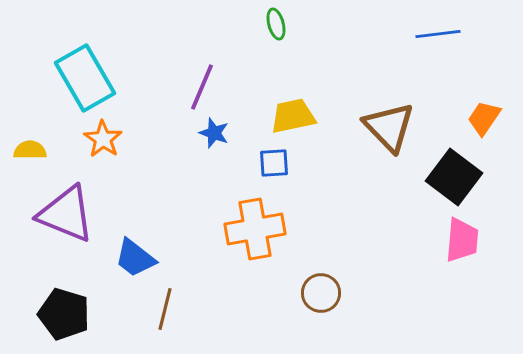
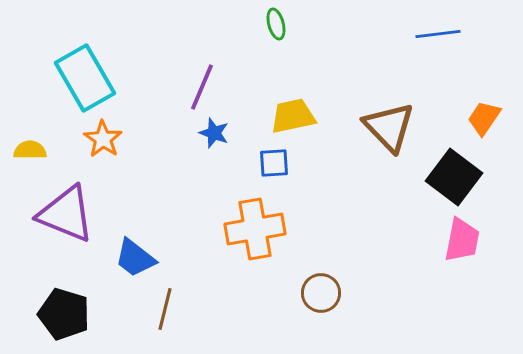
pink trapezoid: rotated 6 degrees clockwise
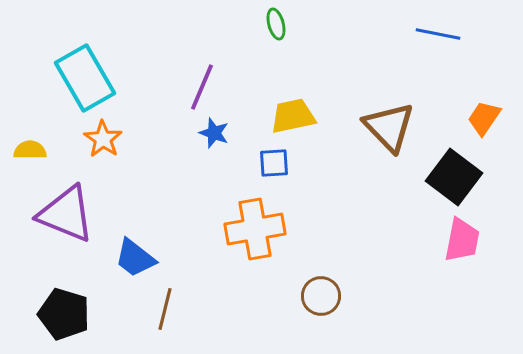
blue line: rotated 18 degrees clockwise
brown circle: moved 3 px down
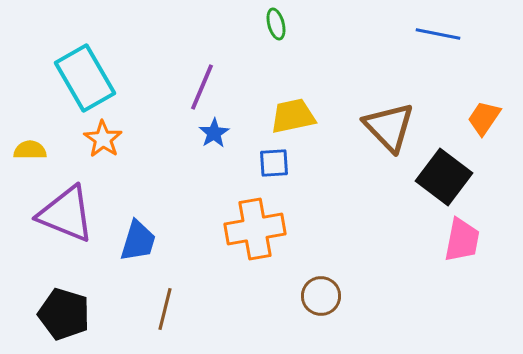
blue star: rotated 20 degrees clockwise
black square: moved 10 px left
blue trapezoid: moved 3 px right, 17 px up; rotated 111 degrees counterclockwise
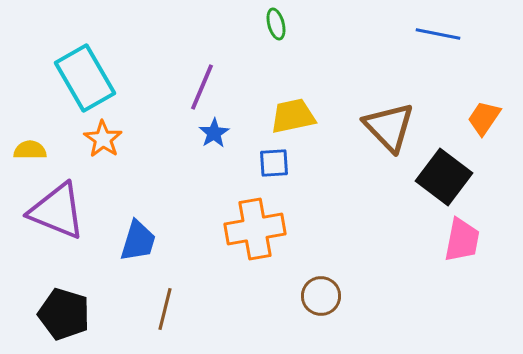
purple triangle: moved 9 px left, 3 px up
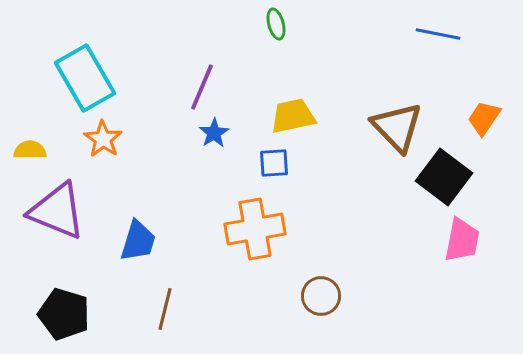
brown triangle: moved 8 px right
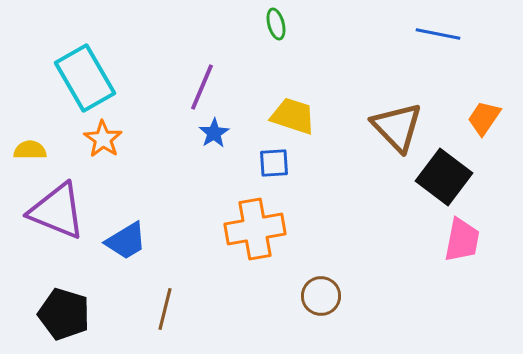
yellow trapezoid: rotated 30 degrees clockwise
blue trapezoid: moved 12 px left; rotated 42 degrees clockwise
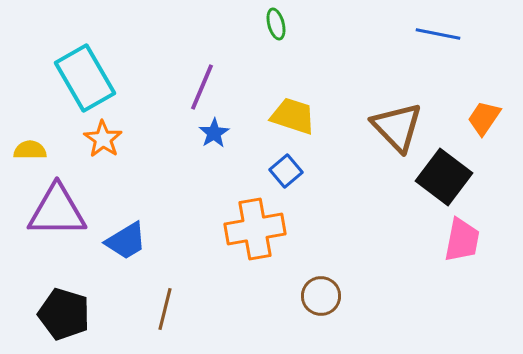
blue square: moved 12 px right, 8 px down; rotated 36 degrees counterclockwise
purple triangle: rotated 22 degrees counterclockwise
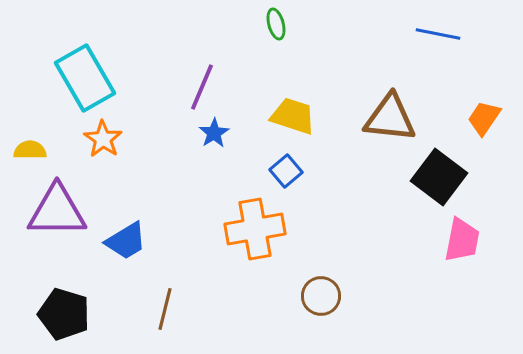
brown triangle: moved 7 px left, 9 px up; rotated 40 degrees counterclockwise
black square: moved 5 px left
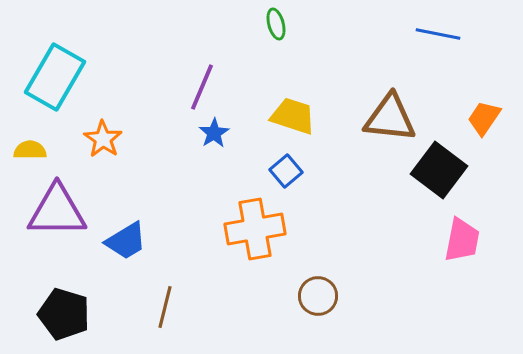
cyan rectangle: moved 30 px left, 1 px up; rotated 60 degrees clockwise
black square: moved 7 px up
brown circle: moved 3 px left
brown line: moved 2 px up
